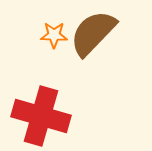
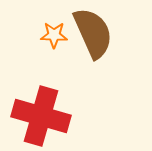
brown semicircle: rotated 112 degrees clockwise
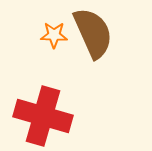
red cross: moved 2 px right
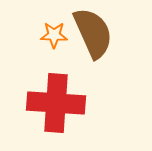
red cross: moved 13 px right, 13 px up; rotated 12 degrees counterclockwise
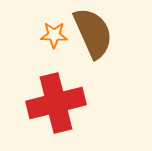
red cross: rotated 18 degrees counterclockwise
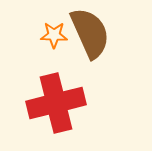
brown semicircle: moved 3 px left
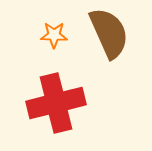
brown semicircle: moved 19 px right
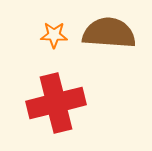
brown semicircle: rotated 62 degrees counterclockwise
